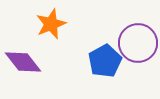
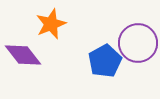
purple diamond: moved 7 px up
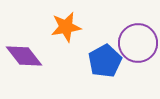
orange star: moved 15 px right, 3 px down; rotated 12 degrees clockwise
purple diamond: moved 1 px right, 1 px down
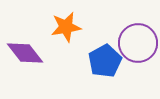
purple diamond: moved 1 px right, 3 px up
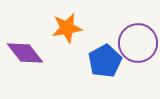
orange star: moved 1 px right, 1 px down
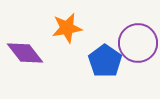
blue pentagon: rotated 8 degrees counterclockwise
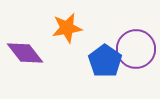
purple circle: moved 2 px left, 6 px down
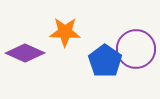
orange star: moved 2 px left, 4 px down; rotated 12 degrees clockwise
purple diamond: rotated 27 degrees counterclockwise
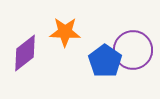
purple circle: moved 3 px left, 1 px down
purple diamond: rotated 63 degrees counterclockwise
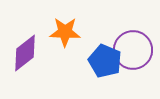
blue pentagon: rotated 12 degrees counterclockwise
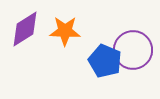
orange star: moved 1 px up
purple diamond: moved 24 px up; rotated 6 degrees clockwise
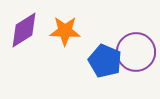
purple diamond: moved 1 px left, 1 px down
purple circle: moved 3 px right, 2 px down
